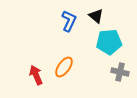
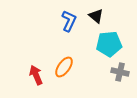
cyan pentagon: moved 2 px down
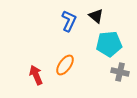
orange ellipse: moved 1 px right, 2 px up
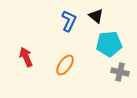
red arrow: moved 10 px left, 18 px up
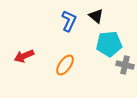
red arrow: moved 2 px left, 1 px up; rotated 90 degrees counterclockwise
gray cross: moved 5 px right, 7 px up
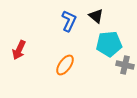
red arrow: moved 5 px left, 6 px up; rotated 42 degrees counterclockwise
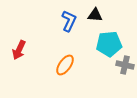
black triangle: moved 1 px left, 1 px up; rotated 35 degrees counterclockwise
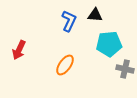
gray cross: moved 4 px down
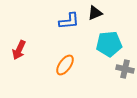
black triangle: moved 2 px up; rotated 28 degrees counterclockwise
blue L-shape: rotated 60 degrees clockwise
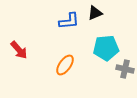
cyan pentagon: moved 3 px left, 4 px down
red arrow: rotated 66 degrees counterclockwise
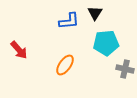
black triangle: rotated 35 degrees counterclockwise
cyan pentagon: moved 5 px up
